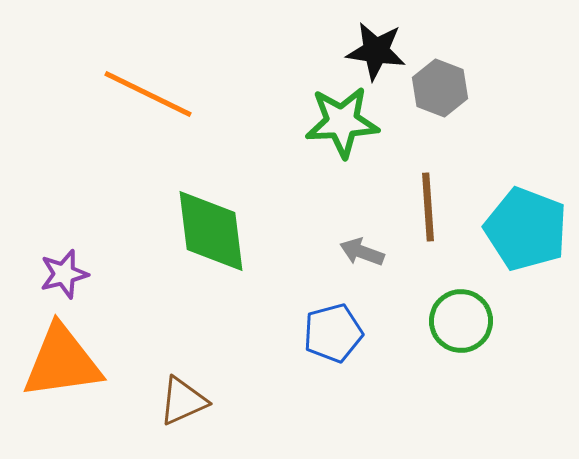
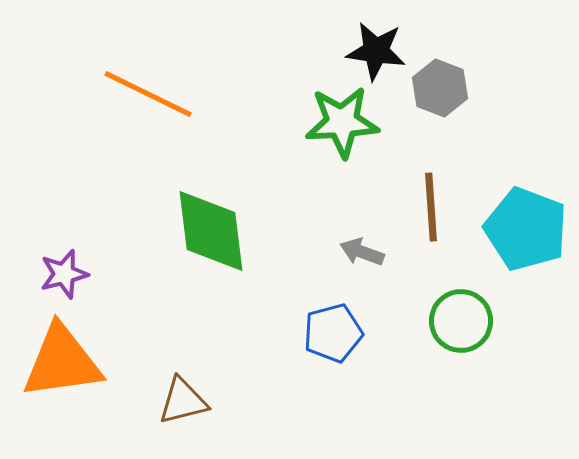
brown line: moved 3 px right
brown triangle: rotated 10 degrees clockwise
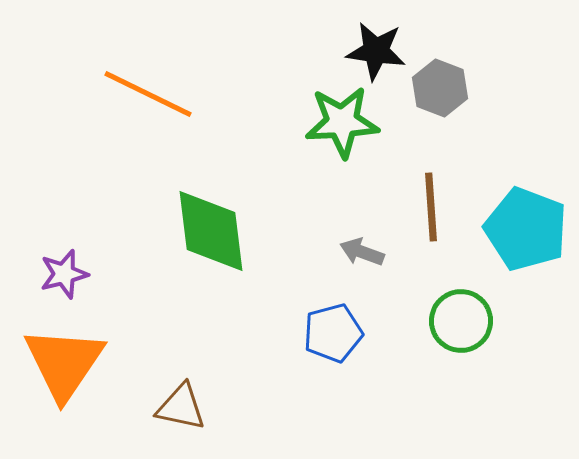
orange triangle: moved 2 px right, 1 px down; rotated 48 degrees counterclockwise
brown triangle: moved 2 px left, 6 px down; rotated 26 degrees clockwise
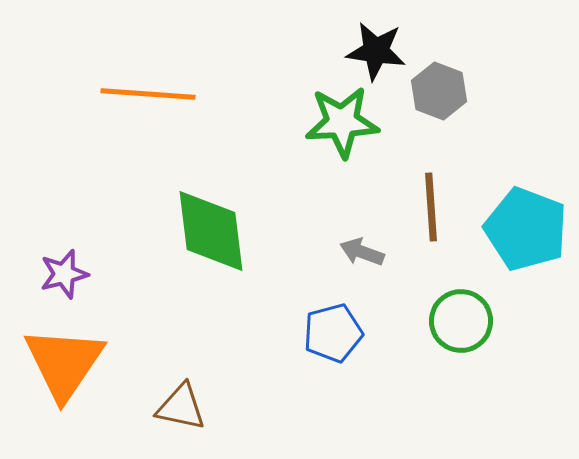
gray hexagon: moved 1 px left, 3 px down
orange line: rotated 22 degrees counterclockwise
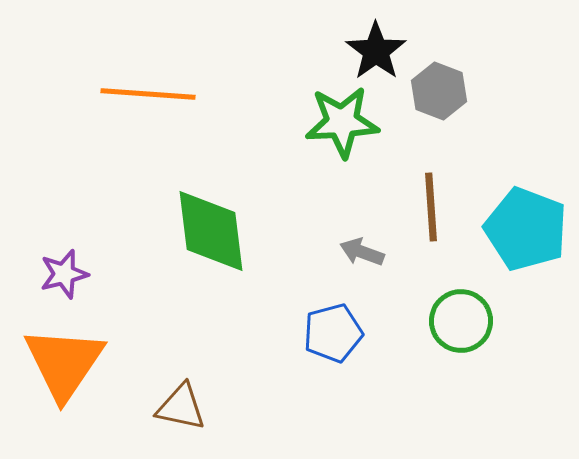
black star: rotated 28 degrees clockwise
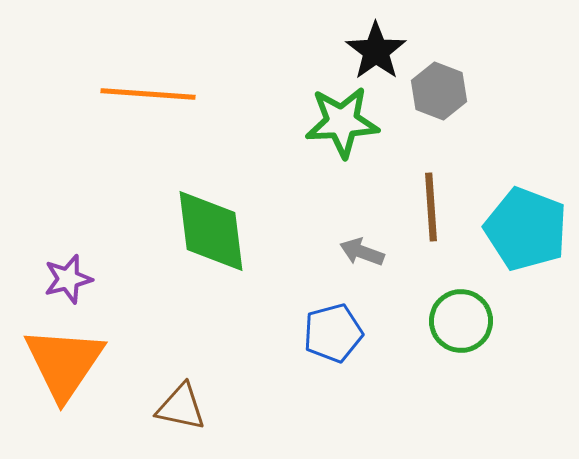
purple star: moved 4 px right, 5 px down
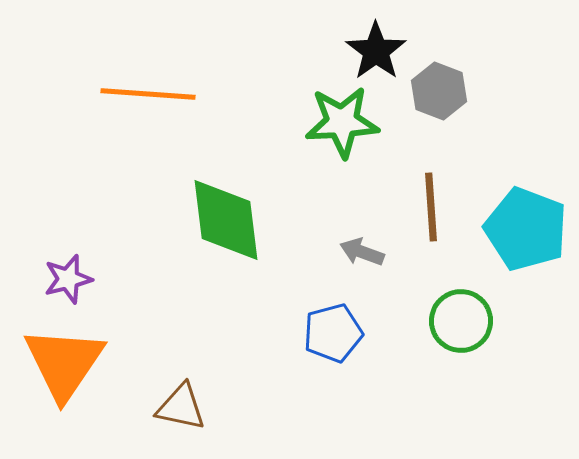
green diamond: moved 15 px right, 11 px up
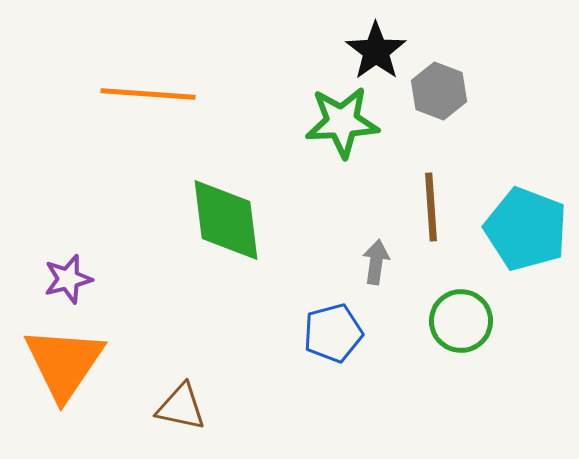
gray arrow: moved 14 px right, 10 px down; rotated 78 degrees clockwise
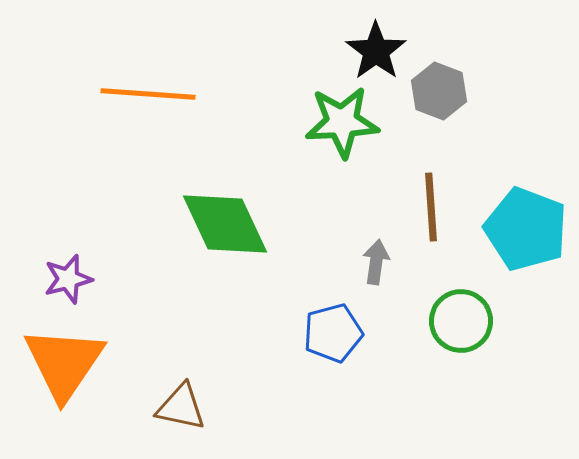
green diamond: moved 1 px left, 4 px down; rotated 18 degrees counterclockwise
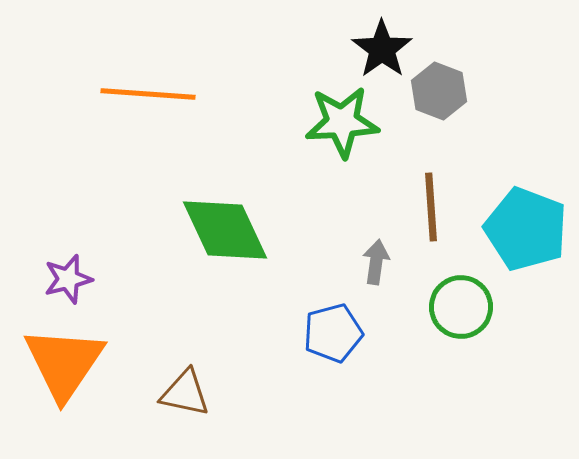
black star: moved 6 px right, 2 px up
green diamond: moved 6 px down
green circle: moved 14 px up
brown triangle: moved 4 px right, 14 px up
